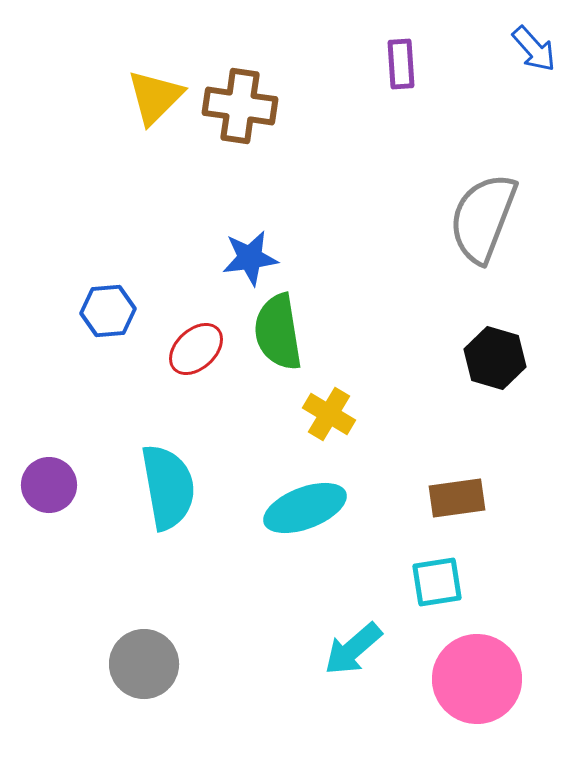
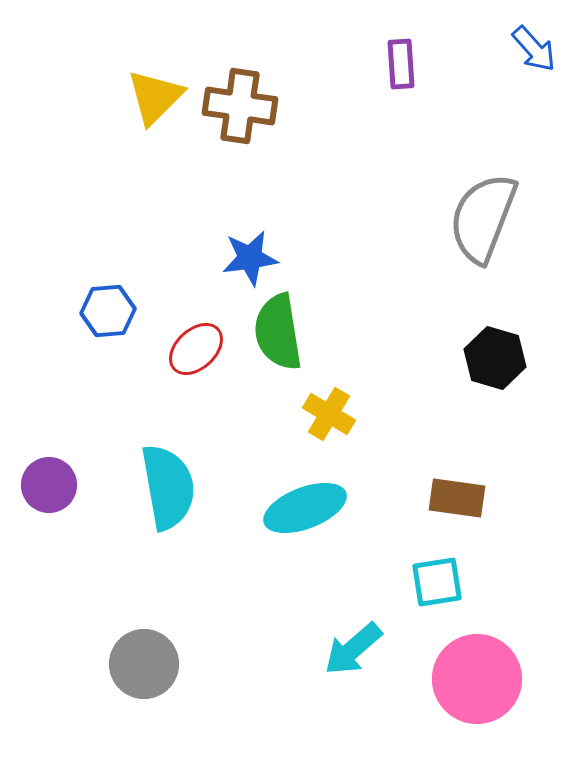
brown rectangle: rotated 16 degrees clockwise
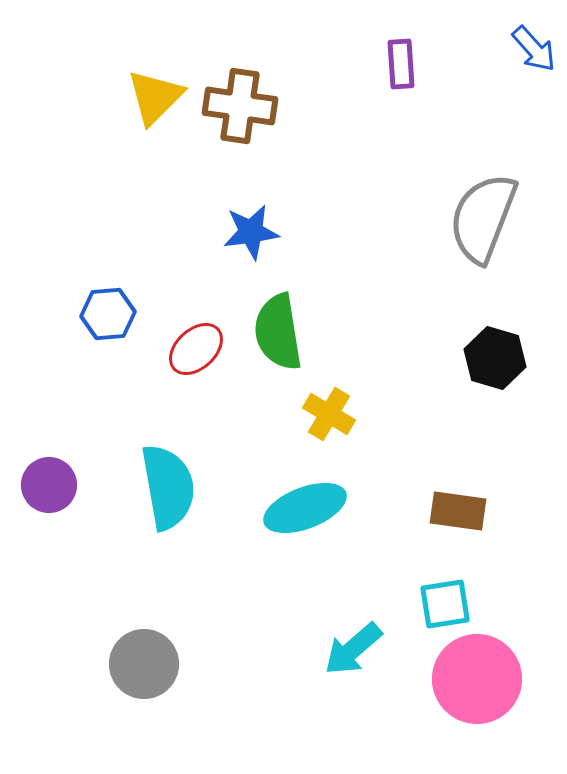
blue star: moved 1 px right, 26 px up
blue hexagon: moved 3 px down
brown rectangle: moved 1 px right, 13 px down
cyan square: moved 8 px right, 22 px down
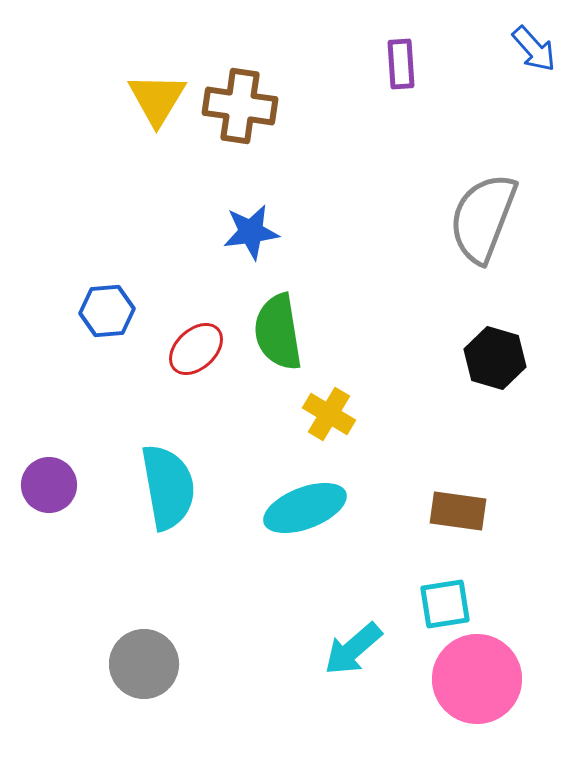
yellow triangle: moved 2 px right, 2 px down; rotated 14 degrees counterclockwise
blue hexagon: moved 1 px left, 3 px up
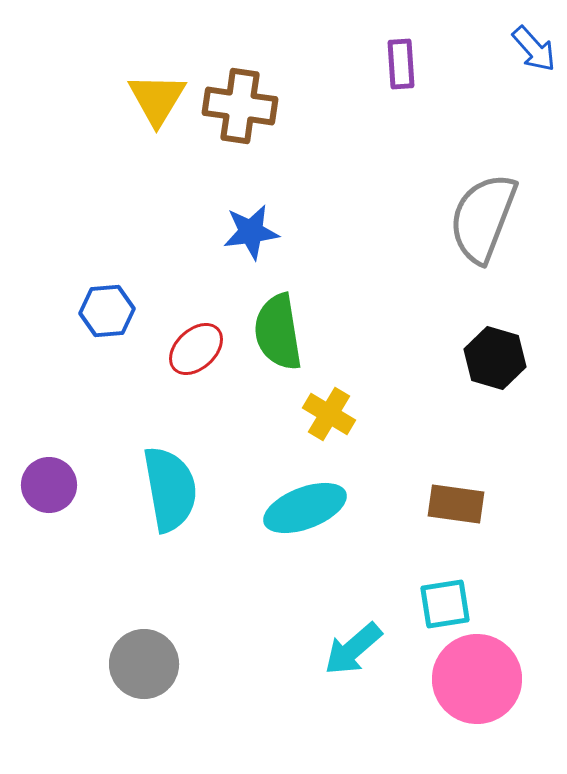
cyan semicircle: moved 2 px right, 2 px down
brown rectangle: moved 2 px left, 7 px up
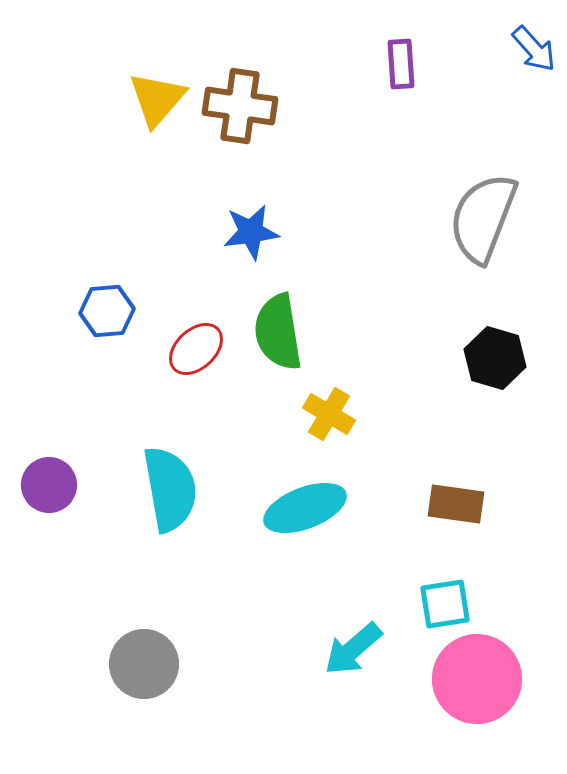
yellow triangle: rotated 10 degrees clockwise
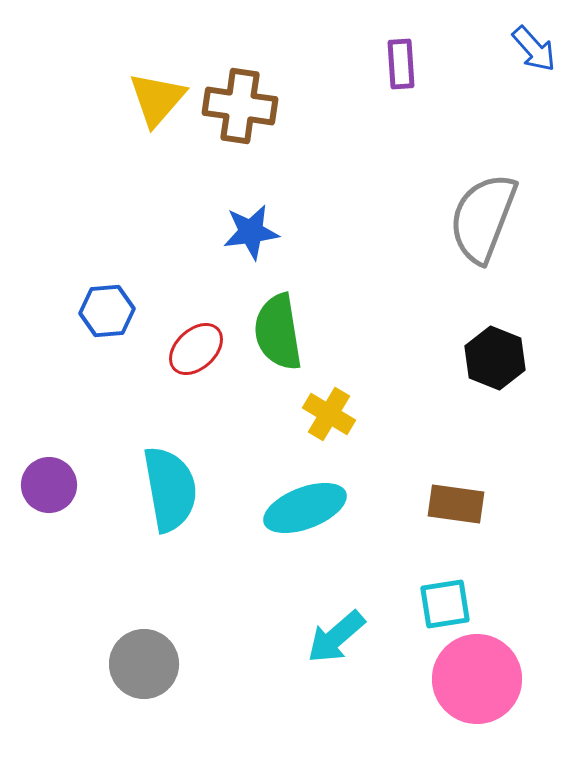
black hexagon: rotated 6 degrees clockwise
cyan arrow: moved 17 px left, 12 px up
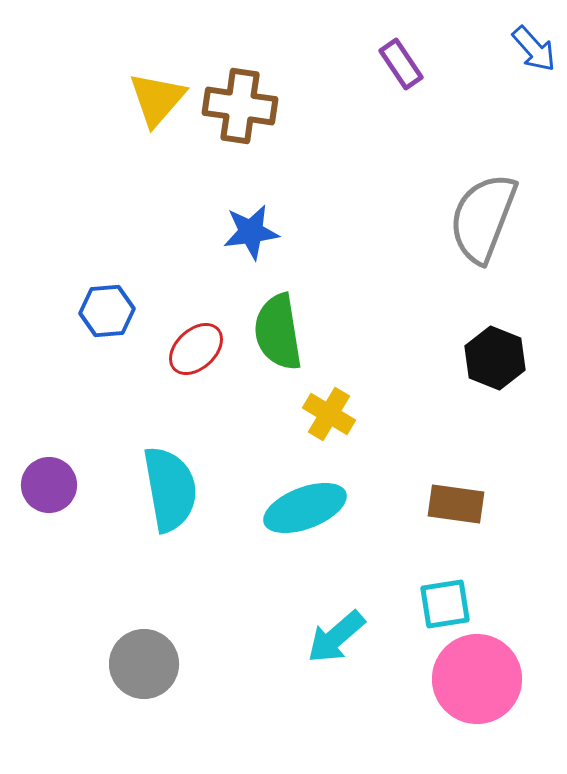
purple rectangle: rotated 30 degrees counterclockwise
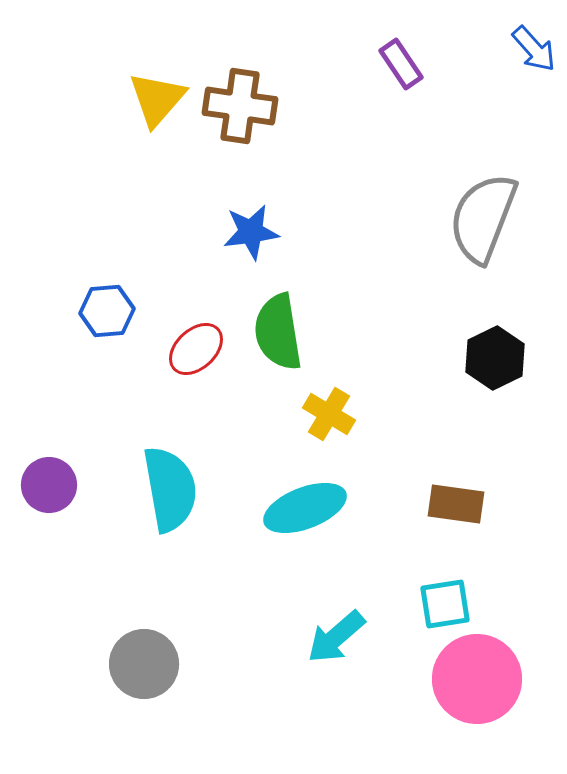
black hexagon: rotated 12 degrees clockwise
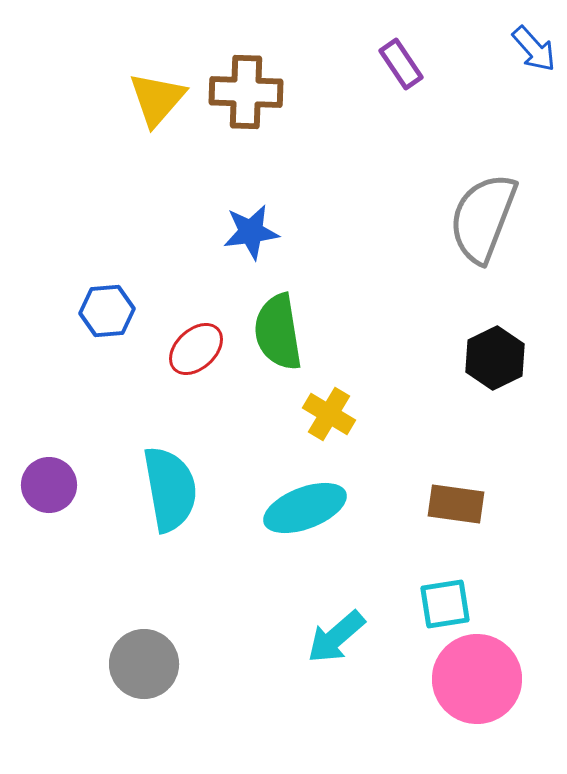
brown cross: moved 6 px right, 14 px up; rotated 6 degrees counterclockwise
